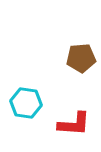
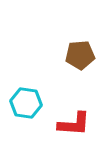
brown pentagon: moved 1 px left, 3 px up
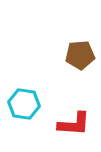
cyan hexagon: moved 2 px left, 1 px down
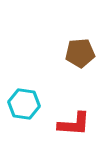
brown pentagon: moved 2 px up
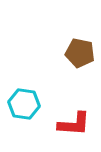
brown pentagon: rotated 16 degrees clockwise
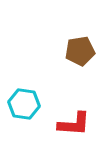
brown pentagon: moved 2 px up; rotated 20 degrees counterclockwise
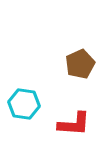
brown pentagon: moved 13 px down; rotated 16 degrees counterclockwise
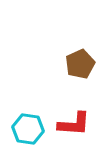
cyan hexagon: moved 4 px right, 25 px down
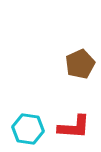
red L-shape: moved 3 px down
